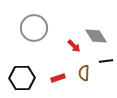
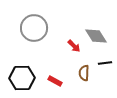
black line: moved 1 px left, 2 px down
red rectangle: moved 3 px left, 3 px down; rotated 48 degrees clockwise
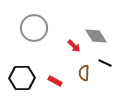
black line: rotated 32 degrees clockwise
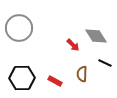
gray circle: moved 15 px left
red arrow: moved 1 px left, 1 px up
brown semicircle: moved 2 px left, 1 px down
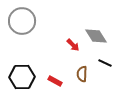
gray circle: moved 3 px right, 7 px up
black hexagon: moved 1 px up
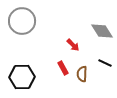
gray diamond: moved 6 px right, 5 px up
red rectangle: moved 8 px right, 13 px up; rotated 32 degrees clockwise
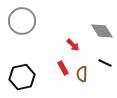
black hexagon: rotated 10 degrees counterclockwise
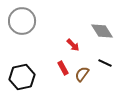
brown semicircle: rotated 35 degrees clockwise
